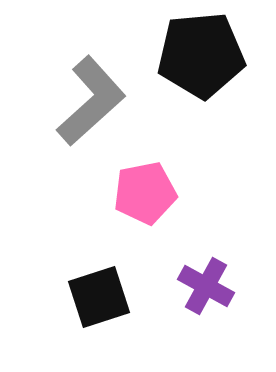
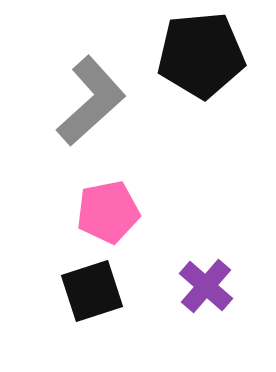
pink pentagon: moved 37 px left, 19 px down
purple cross: rotated 12 degrees clockwise
black square: moved 7 px left, 6 px up
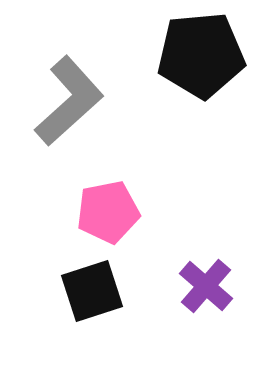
gray L-shape: moved 22 px left
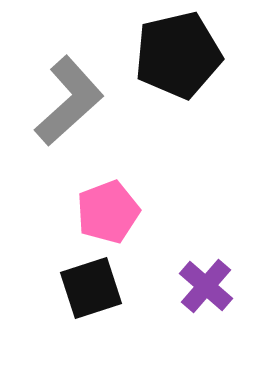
black pentagon: moved 23 px left; rotated 8 degrees counterclockwise
pink pentagon: rotated 10 degrees counterclockwise
black square: moved 1 px left, 3 px up
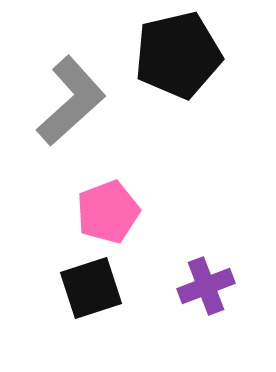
gray L-shape: moved 2 px right
purple cross: rotated 28 degrees clockwise
